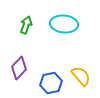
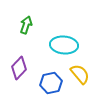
cyan ellipse: moved 21 px down
yellow semicircle: moved 1 px left, 2 px up
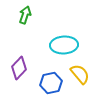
green arrow: moved 1 px left, 10 px up
cyan ellipse: rotated 8 degrees counterclockwise
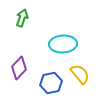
green arrow: moved 3 px left, 3 px down
cyan ellipse: moved 1 px left, 1 px up
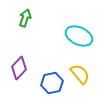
green arrow: moved 3 px right
cyan ellipse: moved 16 px right, 8 px up; rotated 28 degrees clockwise
blue hexagon: moved 1 px right
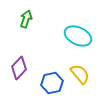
green arrow: moved 1 px right, 1 px down
cyan ellipse: moved 1 px left
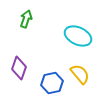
purple diamond: rotated 25 degrees counterclockwise
